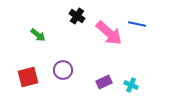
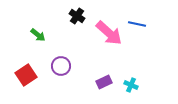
purple circle: moved 2 px left, 4 px up
red square: moved 2 px left, 2 px up; rotated 20 degrees counterclockwise
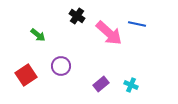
purple rectangle: moved 3 px left, 2 px down; rotated 14 degrees counterclockwise
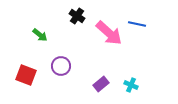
green arrow: moved 2 px right
red square: rotated 35 degrees counterclockwise
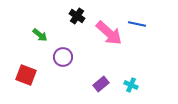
purple circle: moved 2 px right, 9 px up
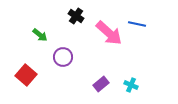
black cross: moved 1 px left
red square: rotated 20 degrees clockwise
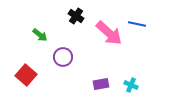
purple rectangle: rotated 28 degrees clockwise
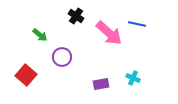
purple circle: moved 1 px left
cyan cross: moved 2 px right, 7 px up
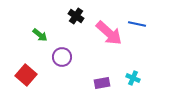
purple rectangle: moved 1 px right, 1 px up
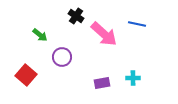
pink arrow: moved 5 px left, 1 px down
cyan cross: rotated 24 degrees counterclockwise
